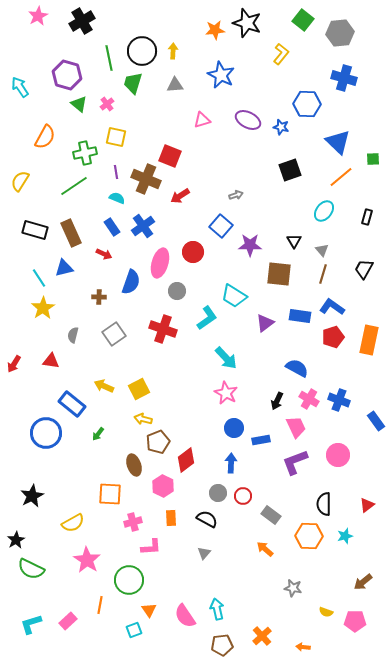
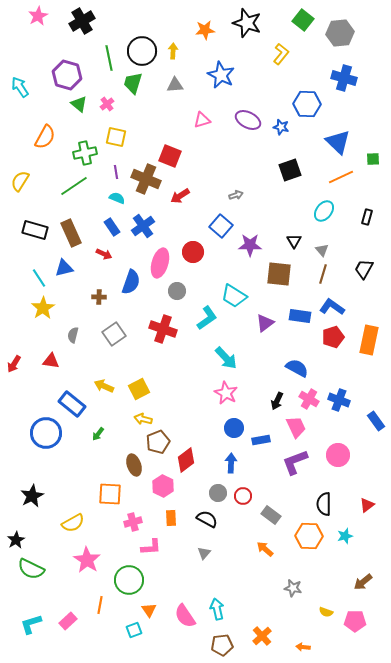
orange star at (215, 30): moved 10 px left
orange line at (341, 177): rotated 15 degrees clockwise
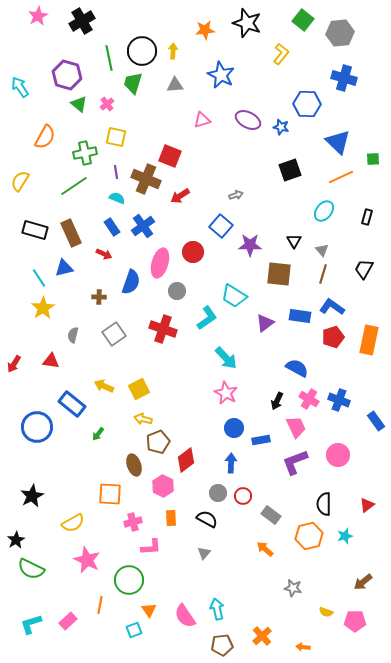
blue circle at (46, 433): moved 9 px left, 6 px up
orange hexagon at (309, 536): rotated 16 degrees counterclockwise
pink star at (87, 560): rotated 8 degrees counterclockwise
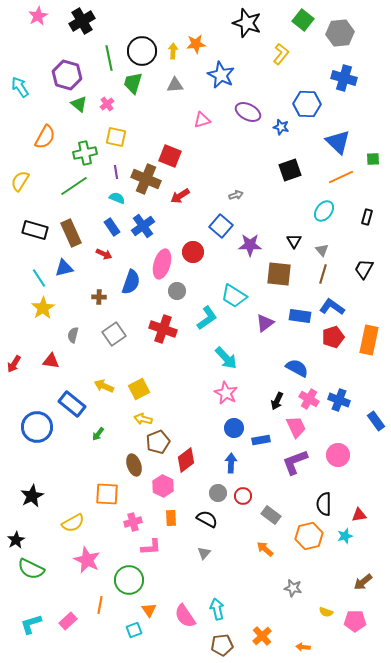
orange star at (205, 30): moved 9 px left, 14 px down
purple ellipse at (248, 120): moved 8 px up
pink ellipse at (160, 263): moved 2 px right, 1 px down
orange square at (110, 494): moved 3 px left
red triangle at (367, 505): moved 8 px left, 10 px down; rotated 28 degrees clockwise
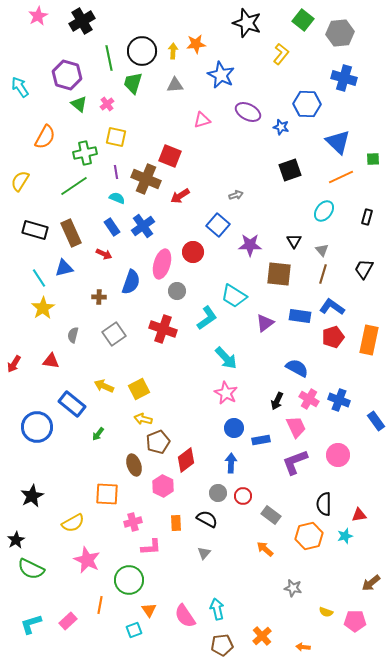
blue square at (221, 226): moved 3 px left, 1 px up
orange rectangle at (171, 518): moved 5 px right, 5 px down
brown arrow at (363, 582): moved 8 px right, 1 px down
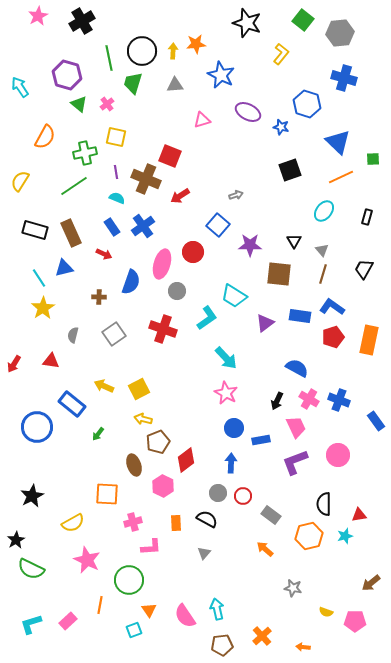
blue hexagon at (307, 104): rotated 16 degrees clockwise
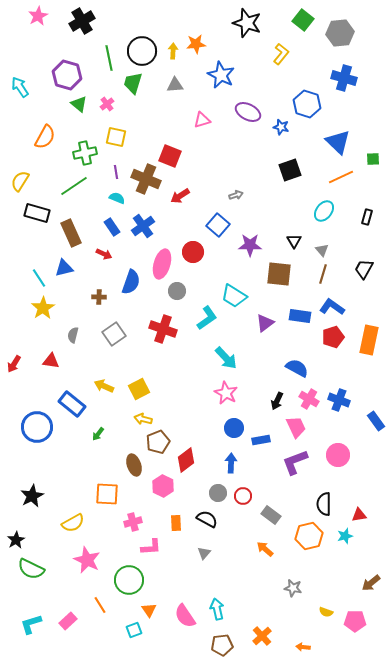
black rectangle at (35, 230): moved 2 px right, 17 px up
orange line at (100, 605): rotated 42 degrees counterclockwise
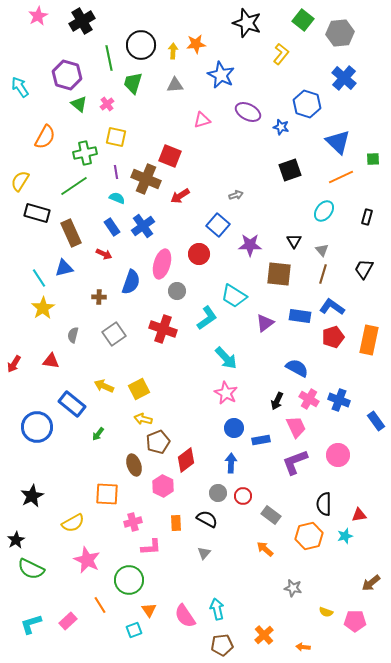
black circle at (142, 51): moved 1 px left, 6 px up
blue cross at (344, 78): rotated 25 degrees clockwise
red circle at (193, 252): moved 6 px right, 2 px down
orange cross at (262, 636): moved 2 px right, 1 px up
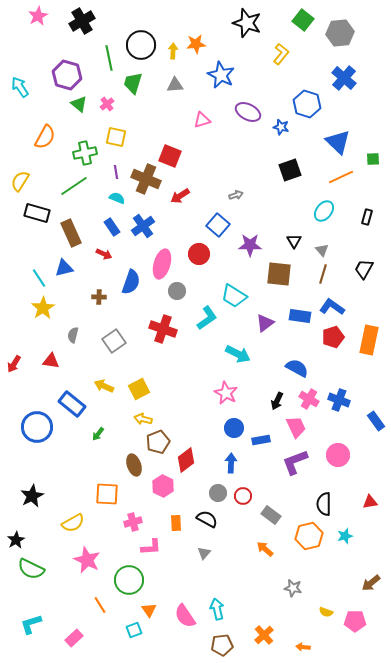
gray square at (114, 334): moved 7 px down
cyan arrow at (226, 358): moved 12 px right, 4 px up; rotated 20 degrees counterclockwise
red triangle at (359, 515): moved 11 px right, 13 px up
pink rectangle at (68, 621): moved 6 px right, 17 px down
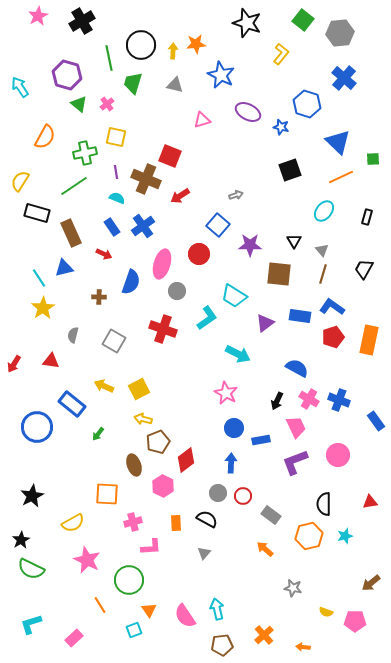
gray triangle at (175, 85): rotated 18 degrees clockwise
gray square at (114, 341): rotated 25 degrees counterclockwise
black star at (16, 540): moved 5 px right
